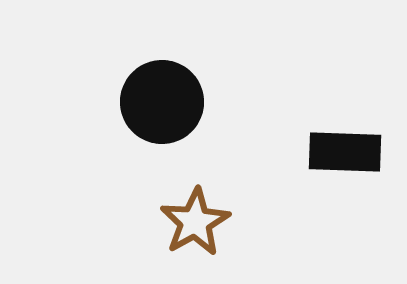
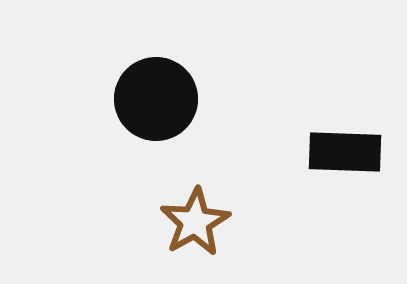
black circle: moved 6 px left, 3 px up
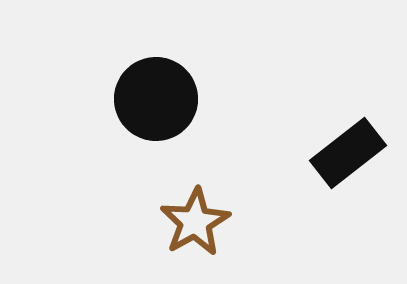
black rectangle: moved 3 px right, 1 px down; rotated 40 degrees counterclockwise
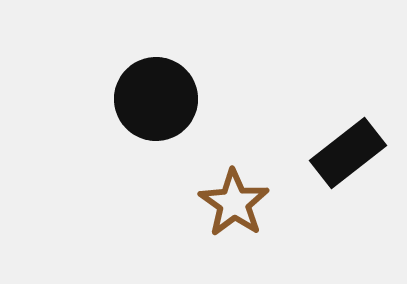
brown star: moved 39 px right, 19 px up; rotated 8 degrees counterclockwise
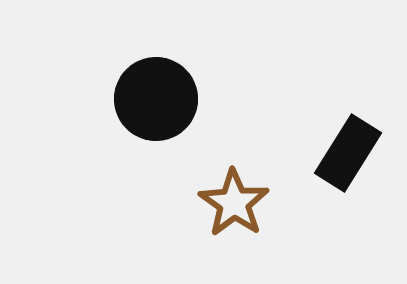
black rectangle: rotated 20 degrees counterclockwise
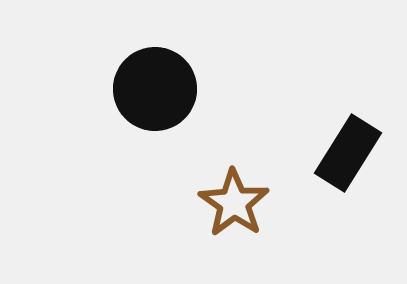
black circle: moved 1 px left, 10 px up
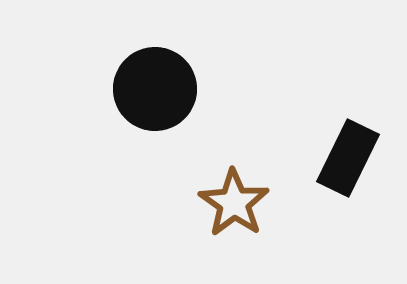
black rectangle: moved 5 px down; rotated 6 degrees counterclockwise
